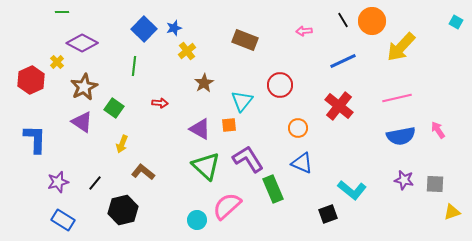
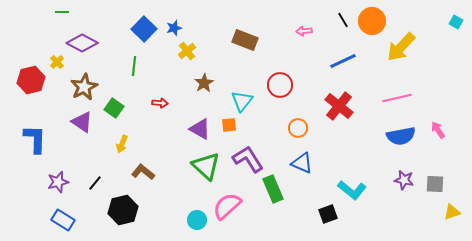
red hexagon at (31, 80): rotated 12 degrees clockwise
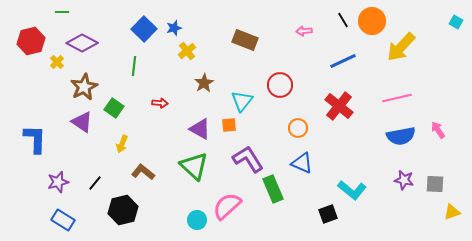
red hexagon at (31, 80): moved 39 px up
green triangle at (206, 166): moved 12 px left
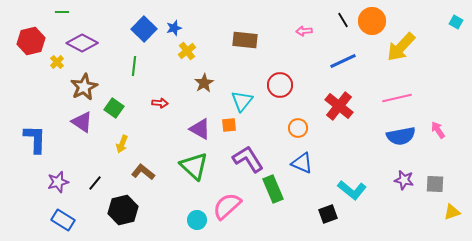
brown rectangle at (245, 40): rotated 15 degrees counterclockwise
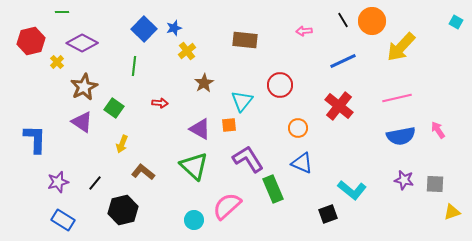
cyan circle at (197, 220): moved 3 px left
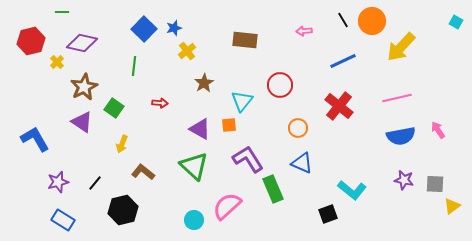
purple diamond at (82, 43): rotated 16 degrees counterclockwise
blue L-shape at (35, 139): rotated 32 degrees counterclockwise
yellow triangle at (452, 212): moved 6 px up; rotated 18 degrees counterclockwise
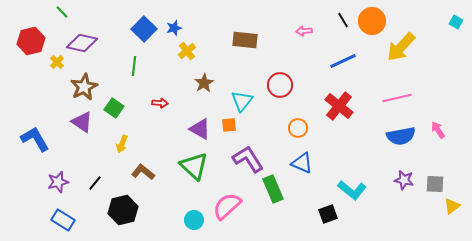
green line at (62, 12): rotated 48 degrees clockwise
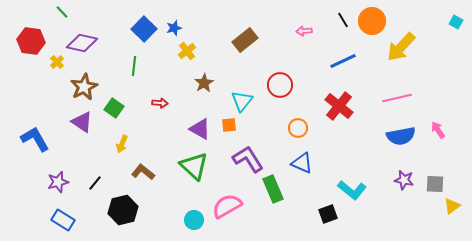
brown rectangle at (245, 40): rotated 45 degrees counterclockwise
red hexagon at (31, 41): rotated 20 degrees clockwise
pink semicircle at (227, 206): rotated 12 degrees clockwise
